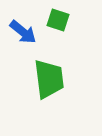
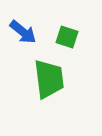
green square: moved 9 px right, 17 px down
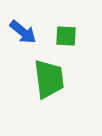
green square: moved 1 px left, 1 px up; rotated 15 degrees counterclockwise
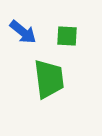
green square: moved 1 px right
